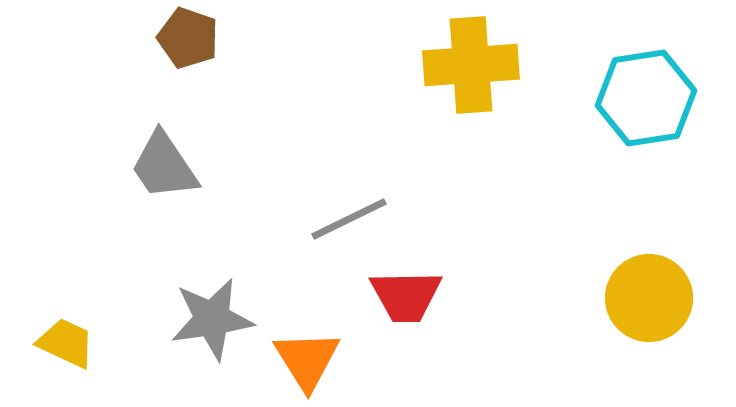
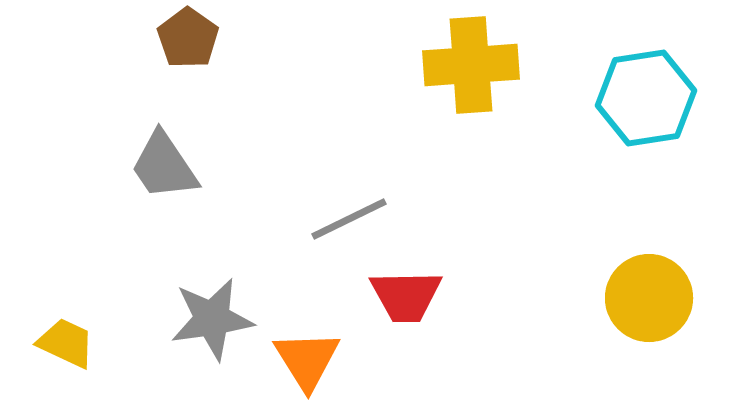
brown pentagon: rotated 16 degrees clockwise
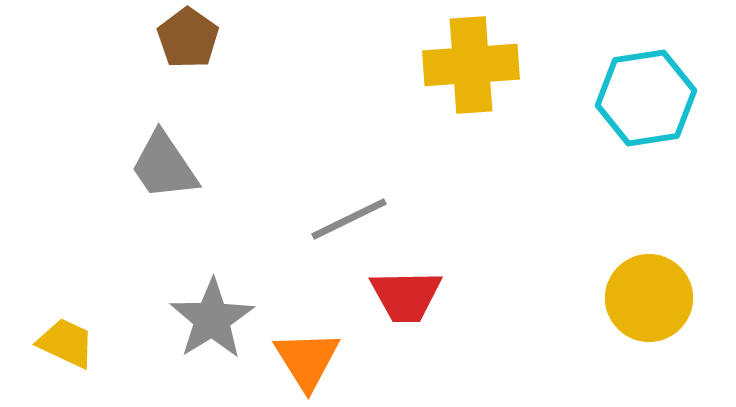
gray star: rotated 24 degrees counterclockwise
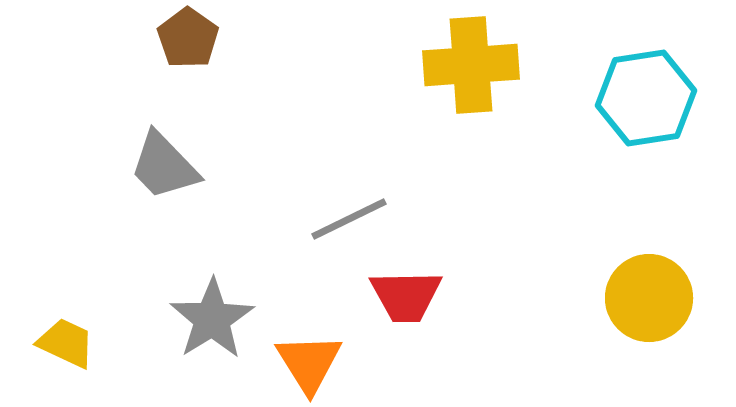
gray trapezoid: rotated 10 degrees counterclockwise
orange triangle: moved 2 px right, 3 px down
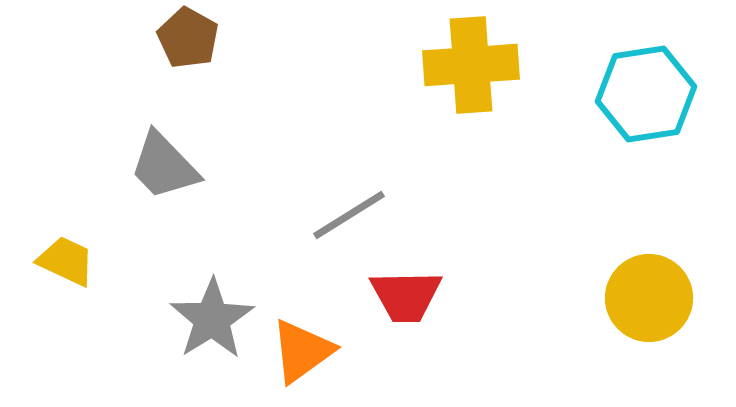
brown pentagon: rotated 6 degrees counterclockwise
cyan hexagon: moved 4 px up
gray line: moved 4 px up; rotated 6 degrees counterclockwise
yellow trapezoid: moved 82 px up
orange triangle: moved 7 px left, 12 px up; rotated 26 degrees clockwise
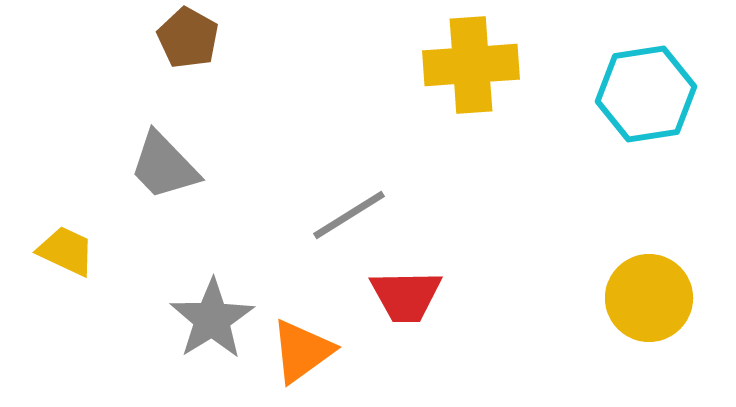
yellow trapezoid: moved 10 px up
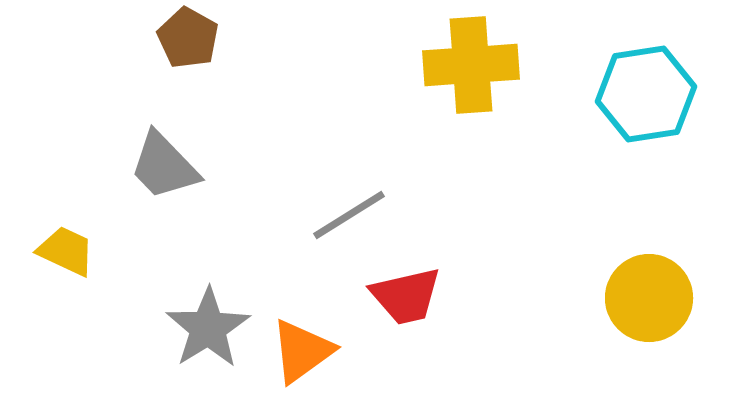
red trapezoid: rotated 12 degrees counterclockwise
gray star: moved 4 px left, 9 px down
